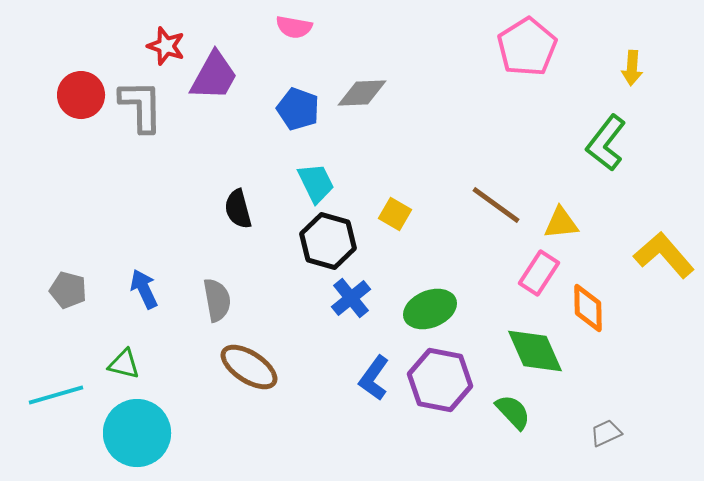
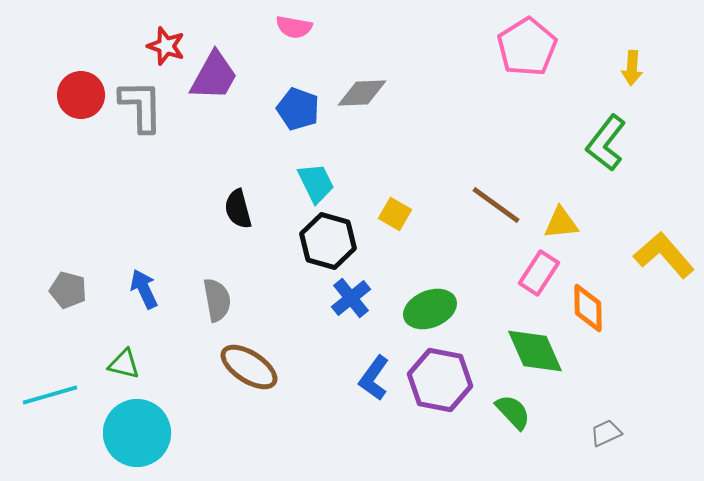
cyan line: moved 6 px left
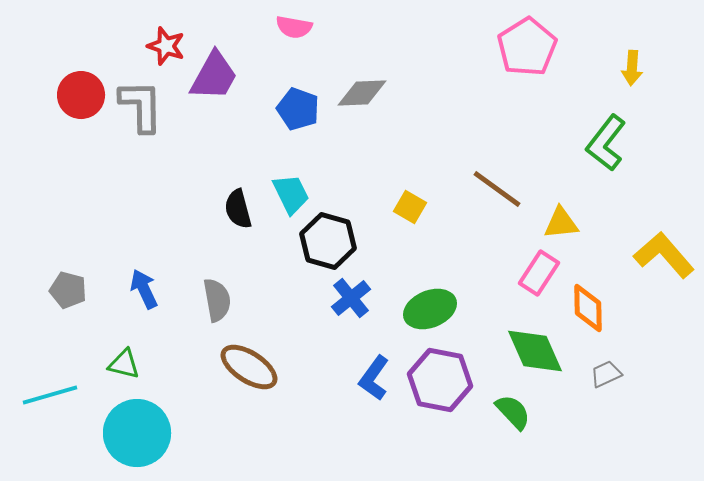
cyan trapezoid: moved 25 px left, 11 px down
brown line: moved 1 px right, 16 px up
yellow square: moved 15 px right, 7 px up
gray trapezoid: moved 59 px up
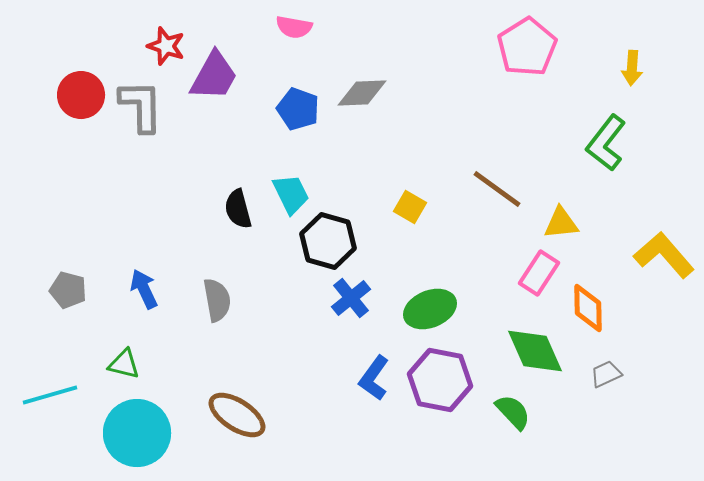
brown ellipse: moved 12 px left, 48 px down
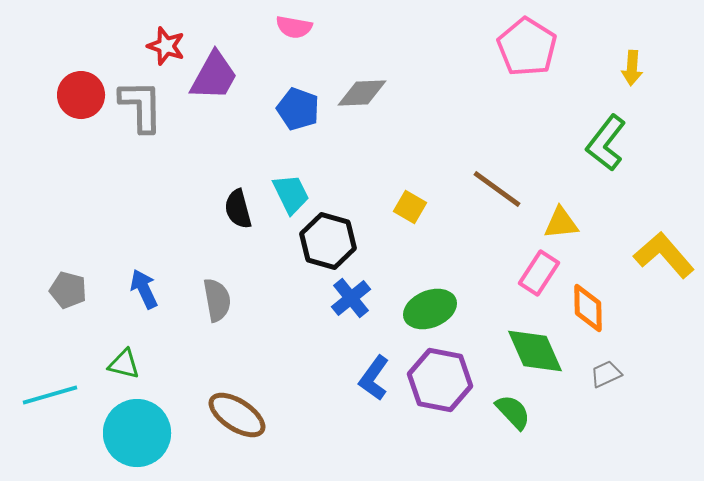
pink pentagon: rotated 8 degrees counterclockwise
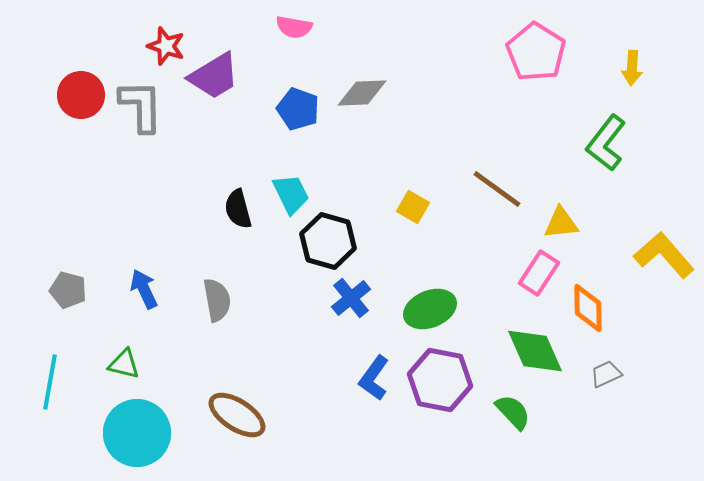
pink pentagon: moved 9 px right, 5 px down
purple trapezoid: rotated 30 degrees clockwise
yellow square: moved 3 px right
cyan line: moved 13 px up; rotated 64 degrees counterclockwise
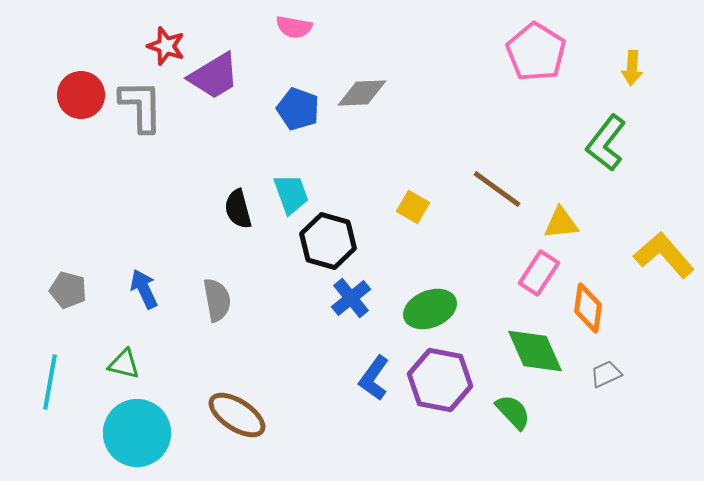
cyan trapezoid: rotated 6 degrees clockwise
orange diamond: rotated 9 degrees clockwise
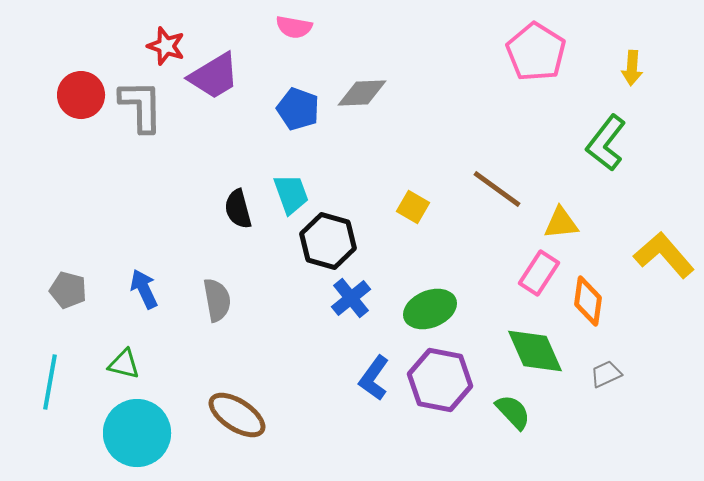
orange diamond: moved 7 px up
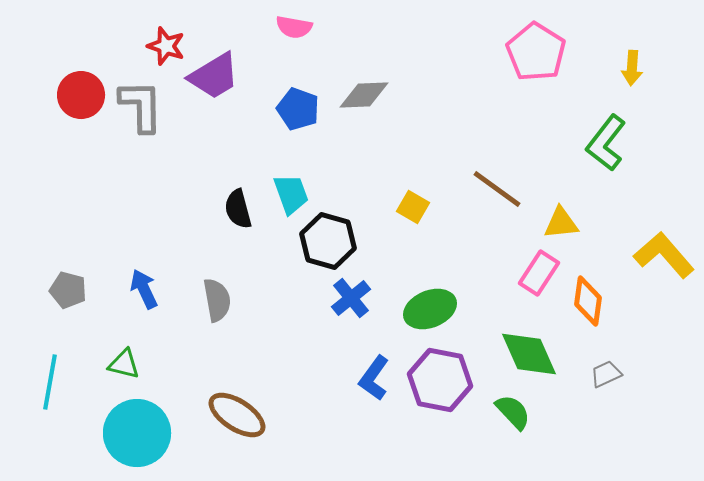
gray diamond: moved 2 px right, 2 px down
green diamond: moved 6 px left, 3 px down
